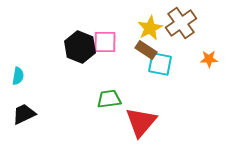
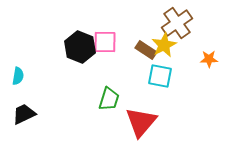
brown cross: moved 4 px left
yellow star: moved 14 px right, 17 px down
cyan square: moved 12 px down
green trapezoid: rotated 115 degrees clockwise
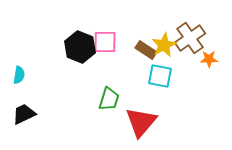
brown cross: moved 13 px right, 15 px down
cyan semicircle: moved 1 px right, 1 px up
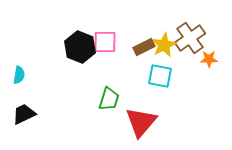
brown rectangle: moved 2 px left, 3 px up; rotated 60 degrees counterclockwise
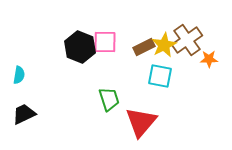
brown cross: moved 3 px left, 2 px down
green trapezoid: rotated 35 degrees counterclockwise
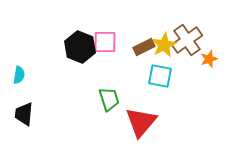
orange star: rotated 18 degrees counterclockwise
black trapezoid: rotated 60 degrees counterclockwise
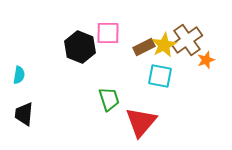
pink square: moved 3 px right, 9 px up
orange star: moved 3 px left, 1 px down
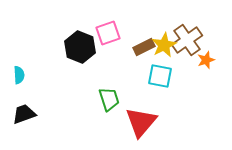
pink square: rotated 20 degrees counterclockwise
cyan semicircle: rotated 12 degrees counterclockwise
black trapezoid: rotated 65 degrees clockwise
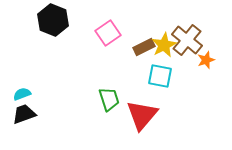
pink square: rotated 15 degrees counterclockwise
brown cross: rotated 16 degrees counterclockwise
black hexagon: moved 27 px left, 27 px up
cyan semicircle: moved 3 px right, 19 px down; rotated 108 degrees counterclockwise
red triangle: moved 1 px right, 7 px up
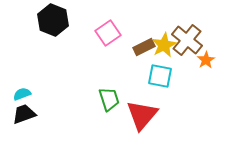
orange star: rotated 12 degrees counterclockwise
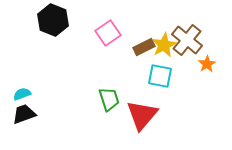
orange star: moved 1 px right, 4 px down
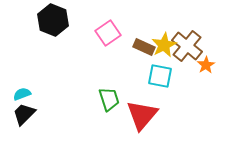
brown cross: moved 6 px down
brown rectangle: rotated 50 degrees clockwise
orange star: moved 1 px left, 1 px down
black trapezoid: rotated 25 degrees counterclockwise
